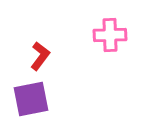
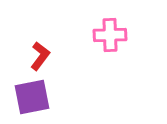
purple square: moved 1 px right, 2 px up
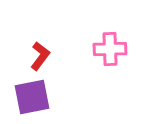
pink cross: moved 14 px down
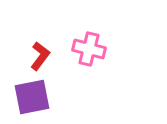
pink cross: moved 21 px left; rotated 16 degrees clockwise
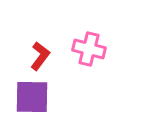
purple square: rotated 12 degrees clockwise
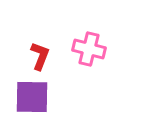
red L-shape: rotated 16 degrees counterclockwise
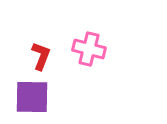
red L-shape: moved 1 px right
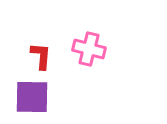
red L-shape: rotated 16 degrees counterclockwise
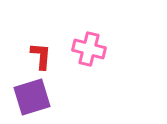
purple square: rotated 18 degrees counterclockwise
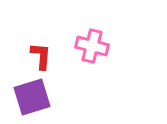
pink cross: moved 3 px right, 3 px up
